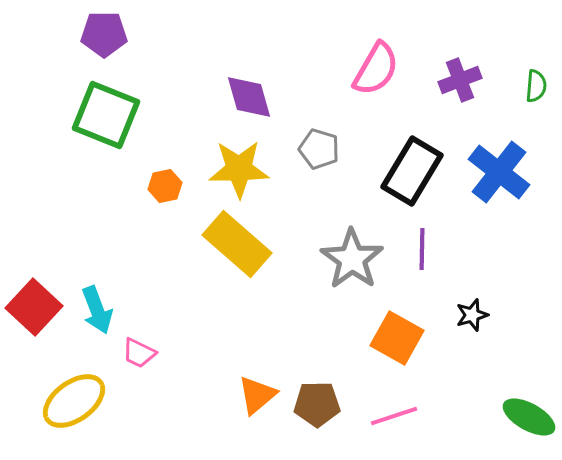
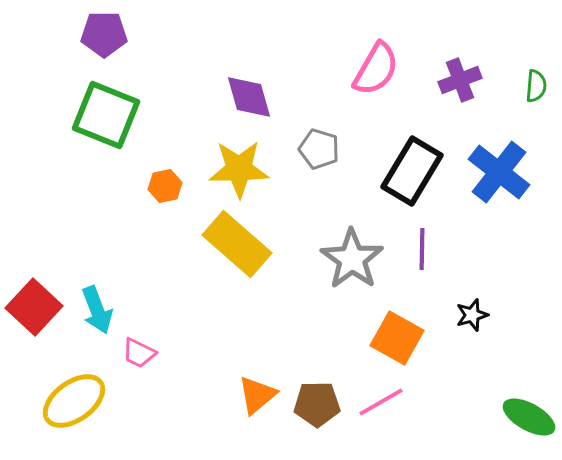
pink line: moved 13 px left, 14 px up; rotated 12 degrees counterclockwise
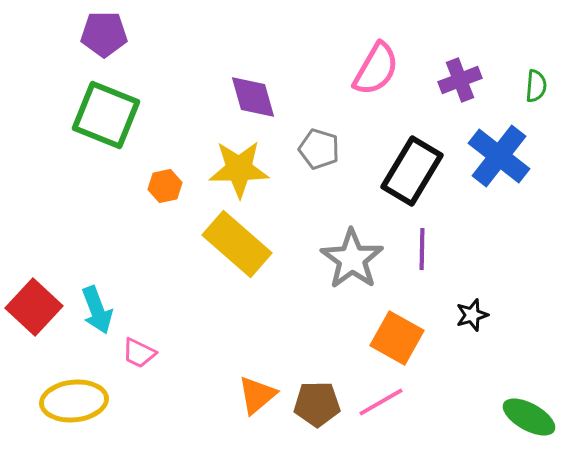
purple diamond: moved 4 px right
blue cross: moved 16 px up
yellow ellipse: rotated 30 degrees clockwise
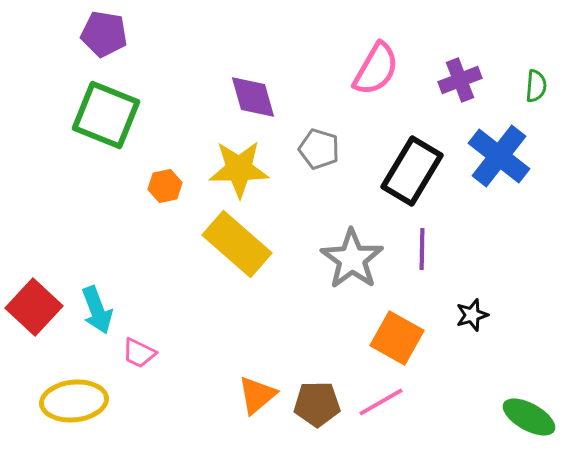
purple pentagon: rotated 9 degrees clockwise
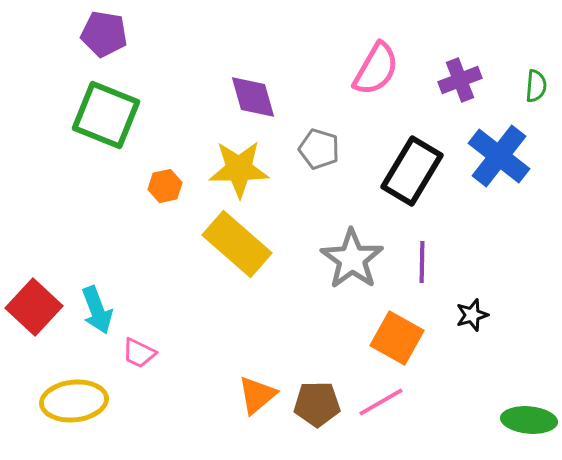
purple line: moved 13 px down
green ellipse: moved 3 px down; rotated 24 degrees counterclockwise
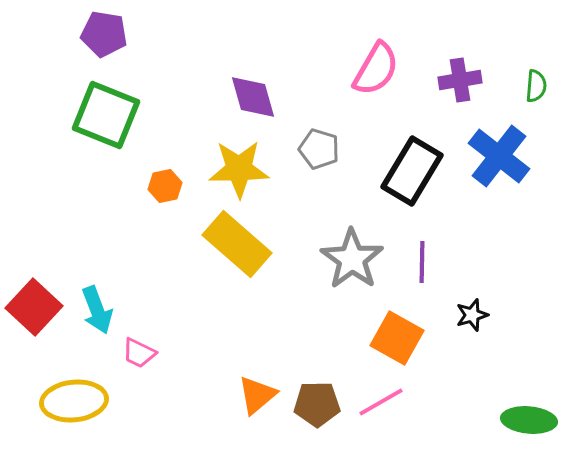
purple cross: rotated 12 degrees clockwise
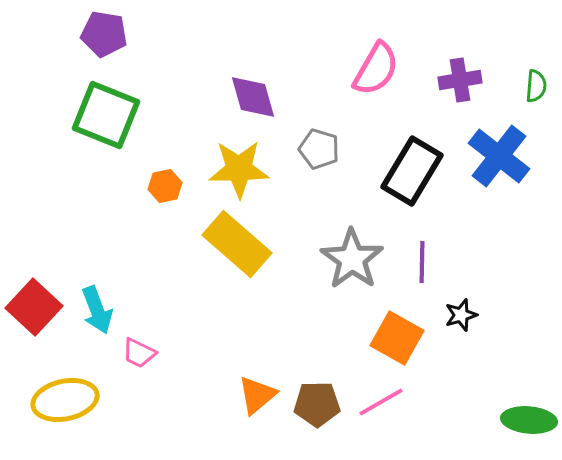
black star: moved 11 px left
yellow ellipse: moved 9 px left, 1 px up; rotated 6 degrees counterclockwise
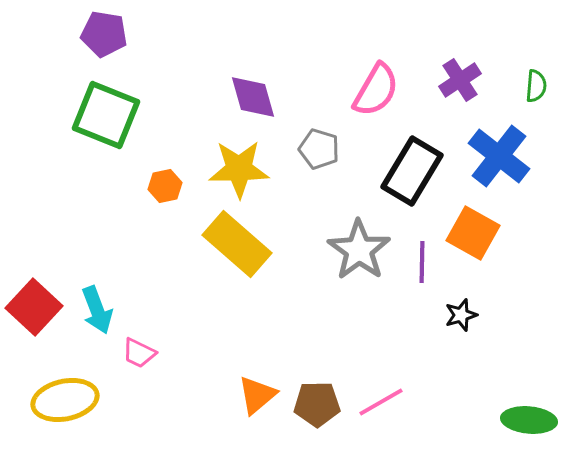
pink semicircle: moved 21 px down
purple cross: rotated 24 degrees counterclockwise
gray star: moved 7 px right, 9 px up
orange square: moved 76 px right, 105 px up
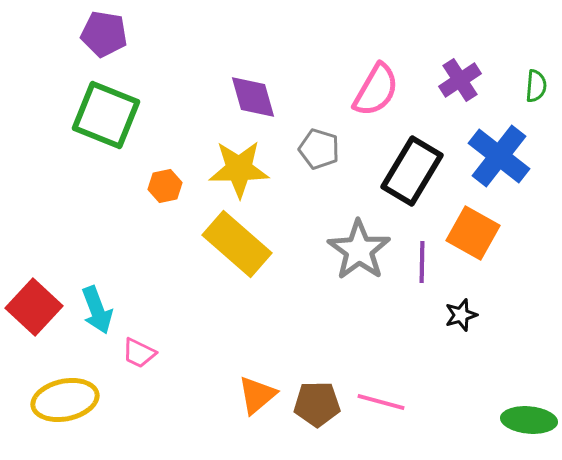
pink line: rotated 45 degrees clockwise
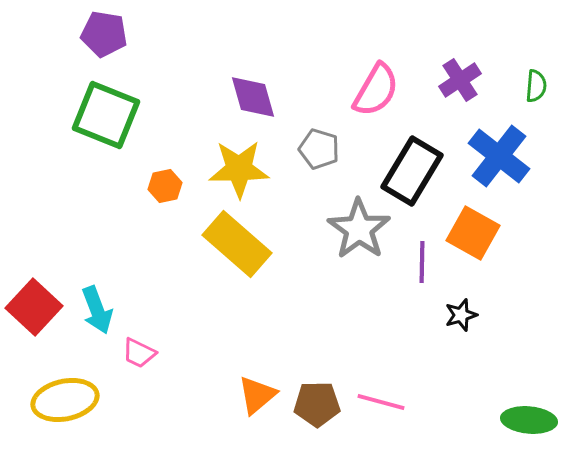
gray star: moved 21 px up
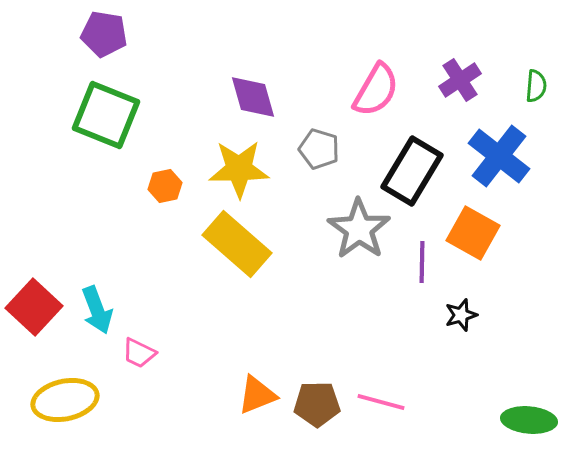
orange triangle: rotated 18 degrees clockwise
